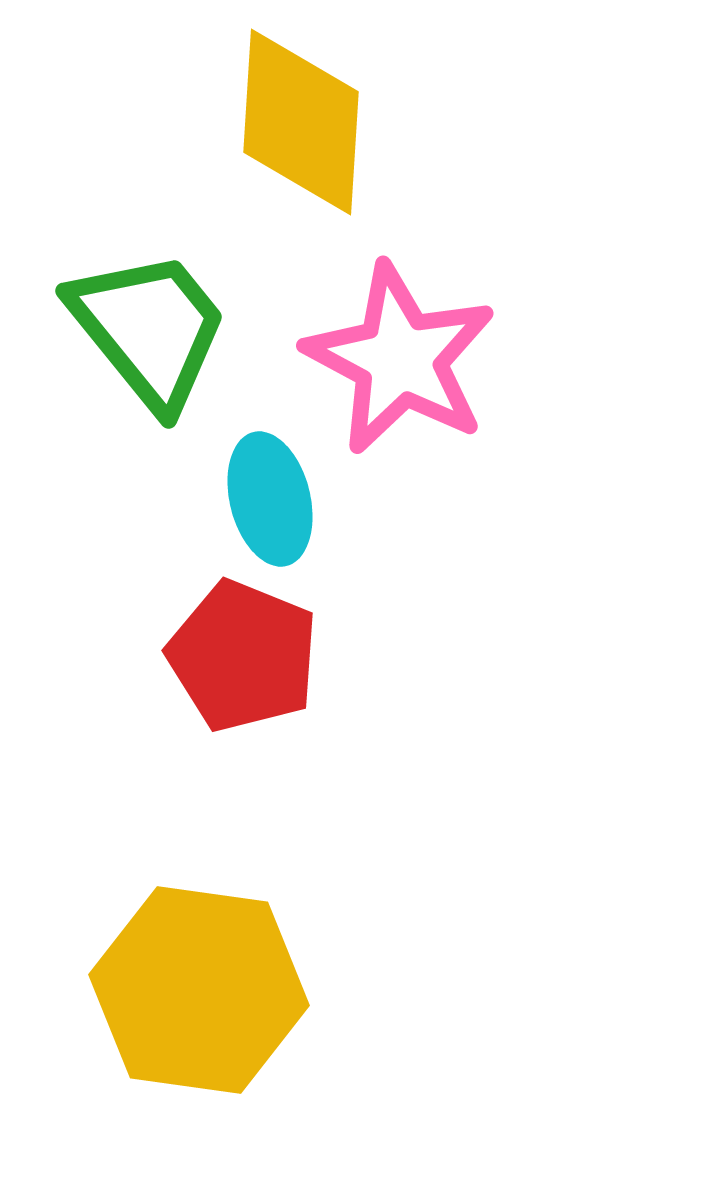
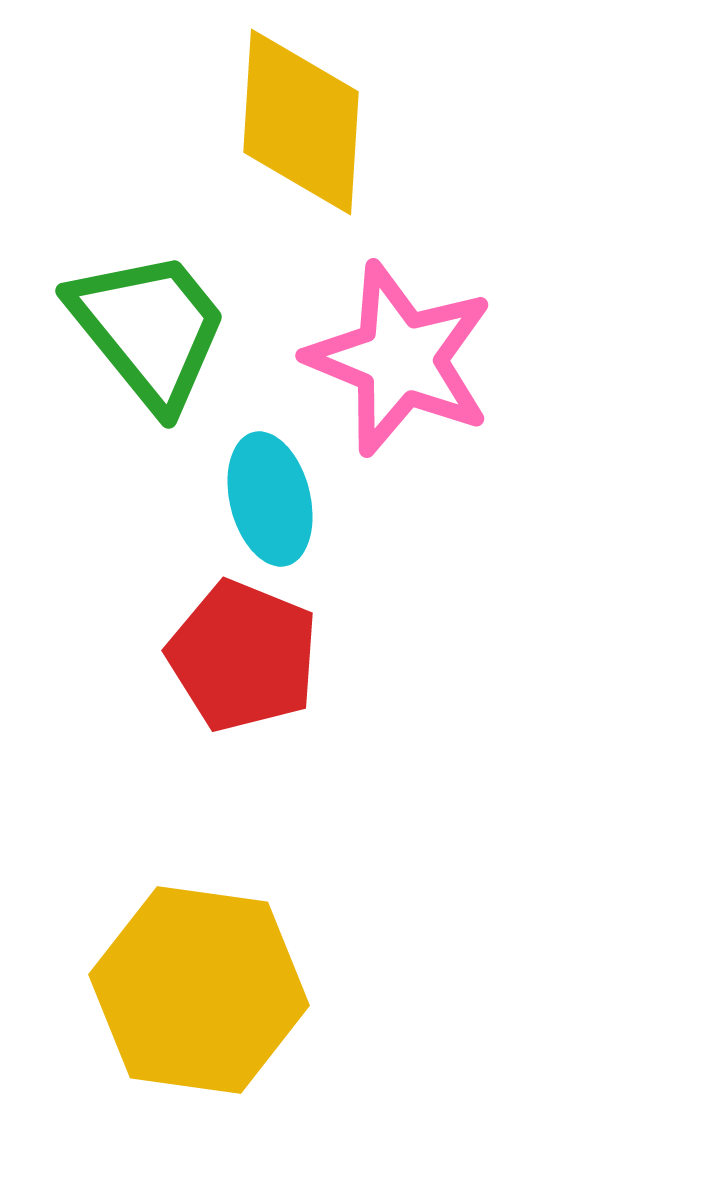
pink star: rotated 6 degrees counterclockwise
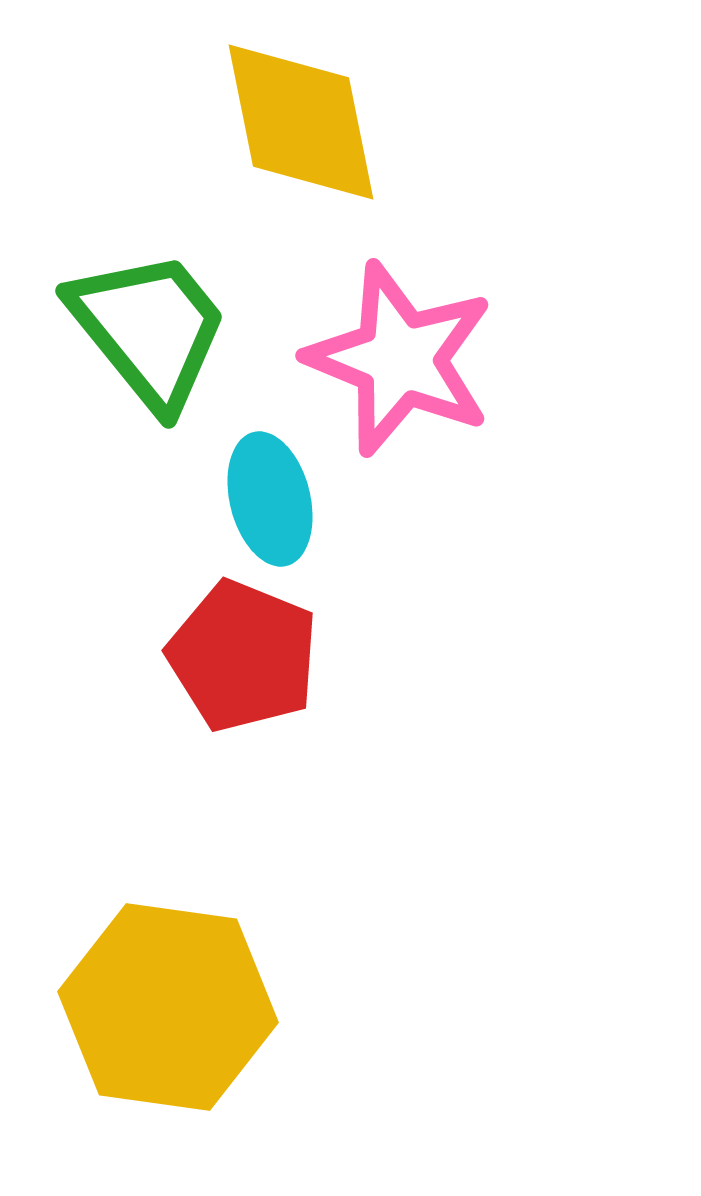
yellow diamond: rotated 15 degrees counterclockwise
yellow hexagon: moved 31 px left, 17 px down
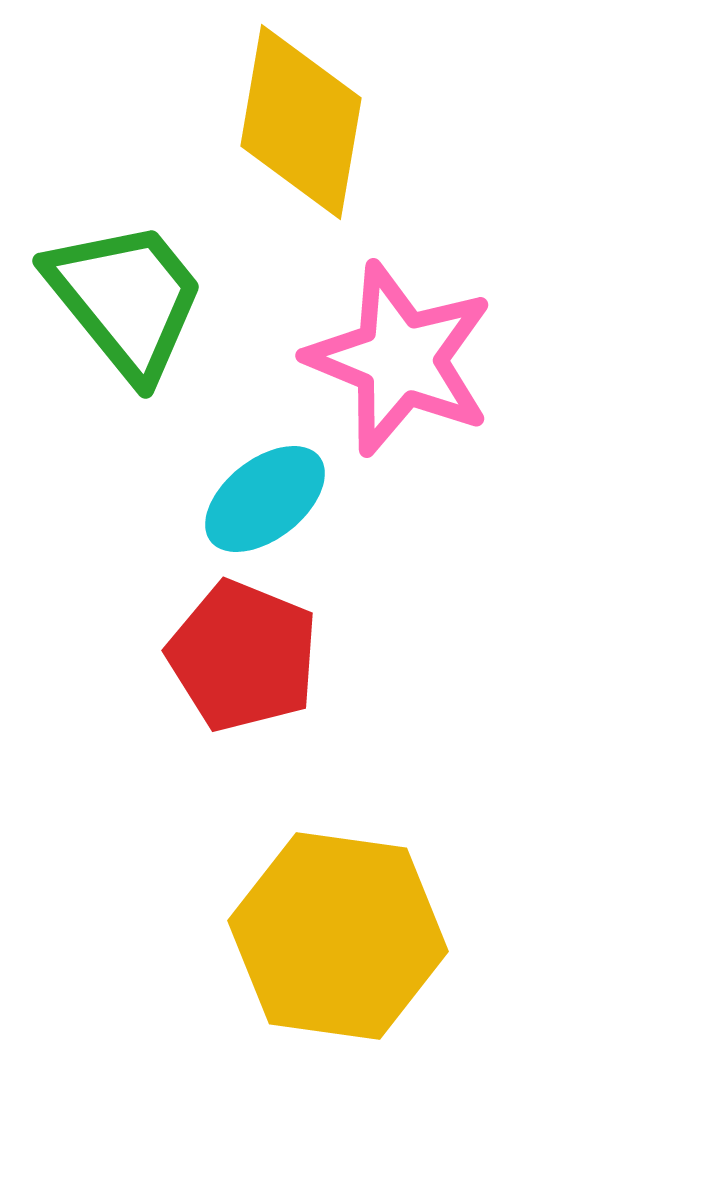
yellow diamond: rotated 21 degrees clockwise
green trapezoid: moved 23 px left, 30 px up
cyan ellipse: moved 5 px left; rotated 66 degrees clockwise
yellow hexagon: moved 170 px right, 71 px up
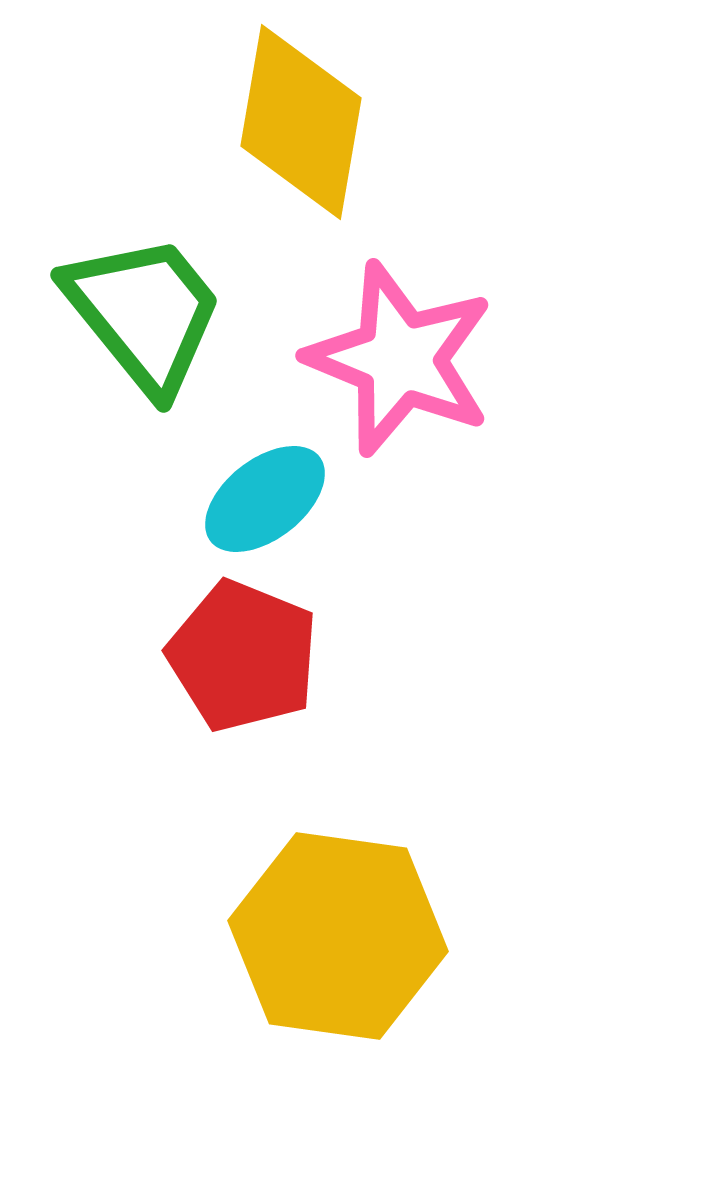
green trapezoid: moved 18 px right, 14 px down
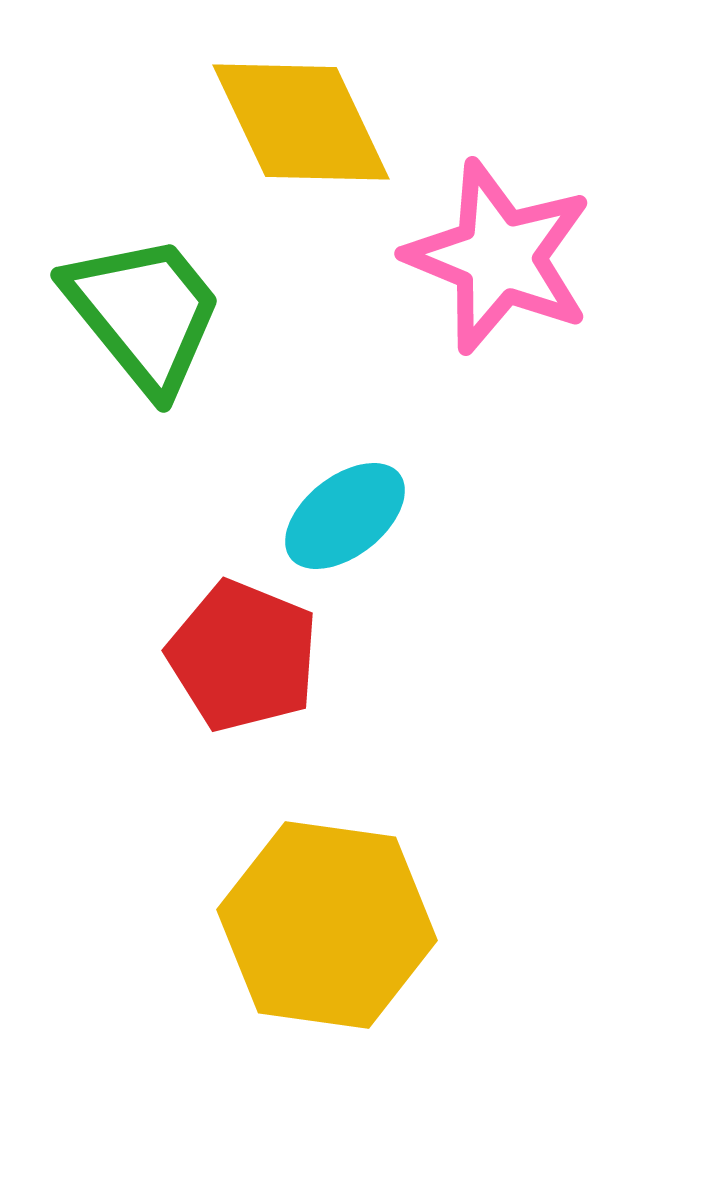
yellow diamond: rotated 35 degrees counterclockwise
pink star: moved 99 px right, 102 px up
cyan ellipse: moved 80 px right, 17 px down
yellow hexagon: moved 11 px left, 11 px up
